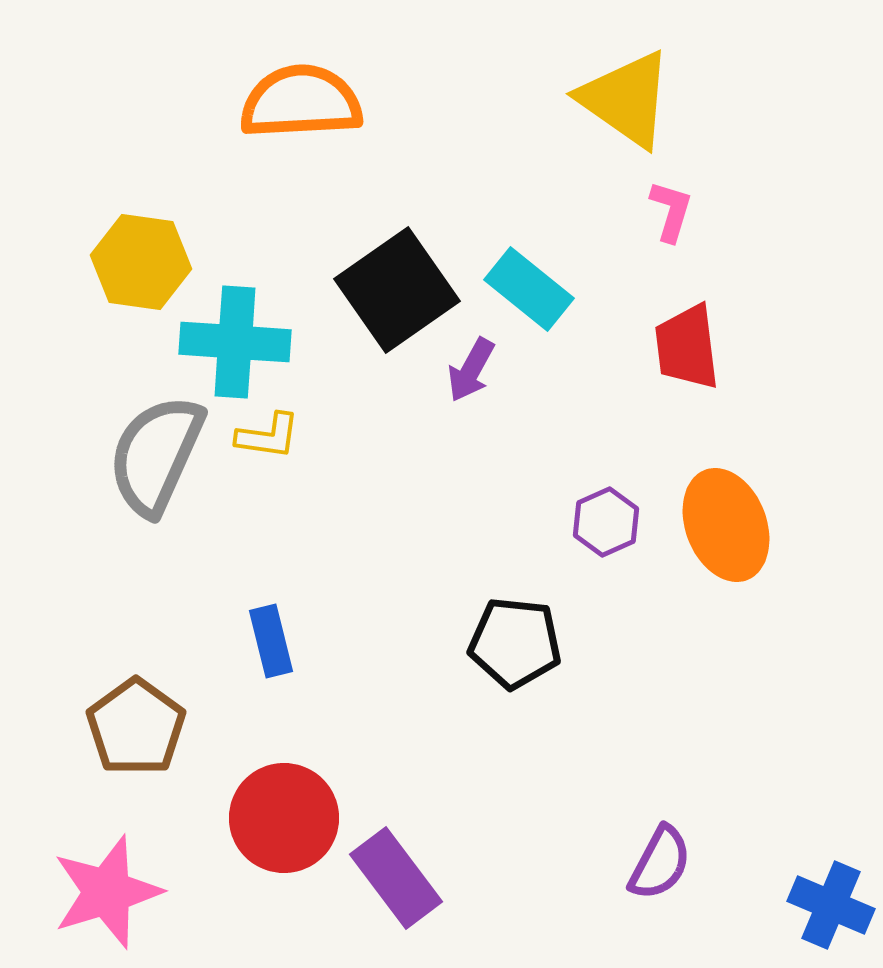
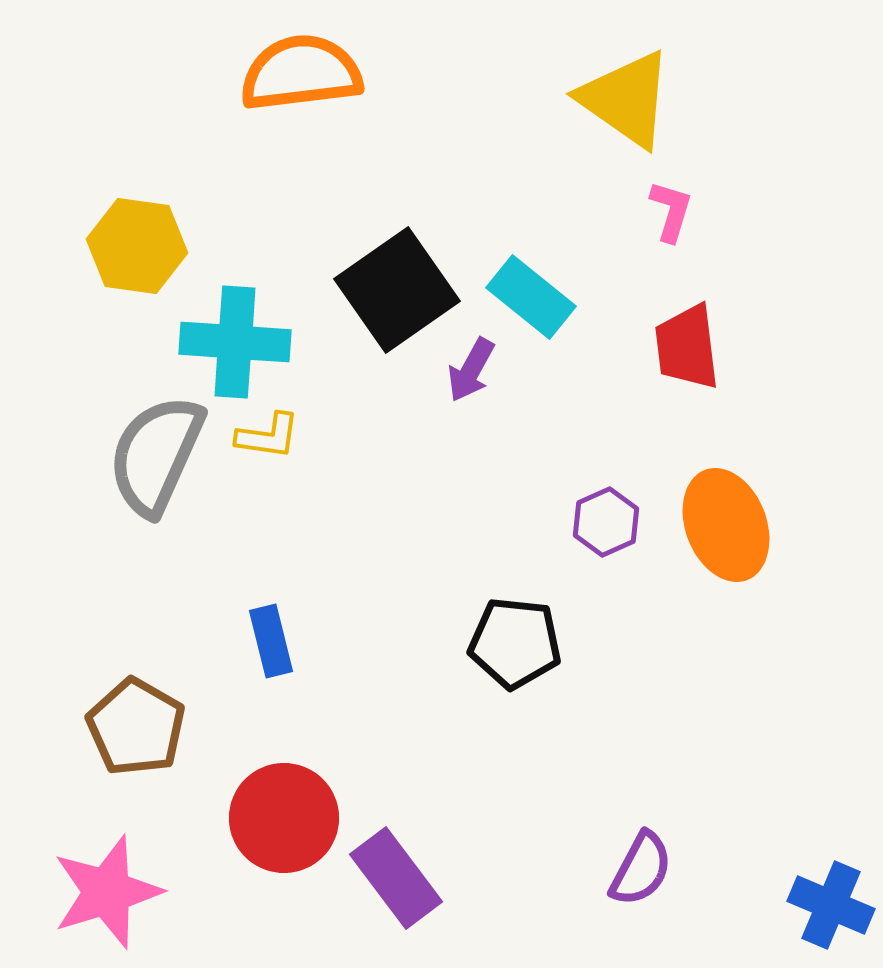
orange semicircle: moved 29 px up; rotated 4 degrees counterclockwise
yellow hexagon: moved 4 px left, 16 px up
cyan rectangle: moved 2 px right, 8 px down
brown pentagon: rotated 6 degrees counterclockwise
purple semicircle: moved 19 px left, 6 px down
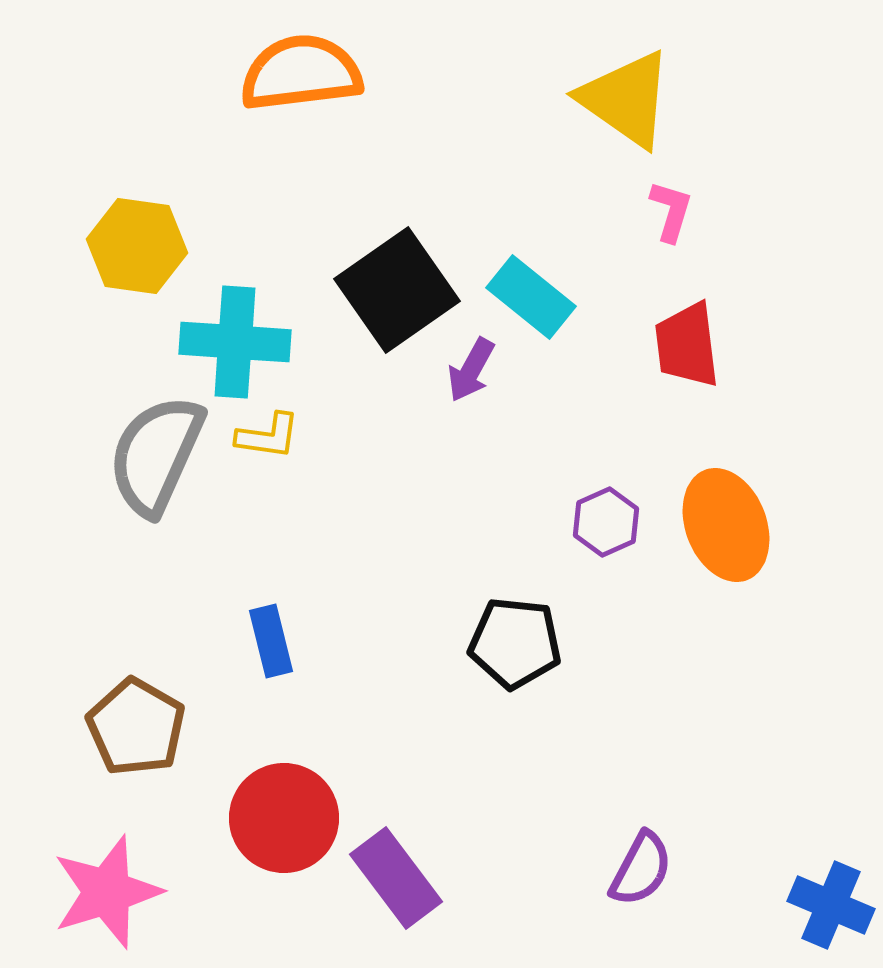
red trapezoid: moved 2 px up
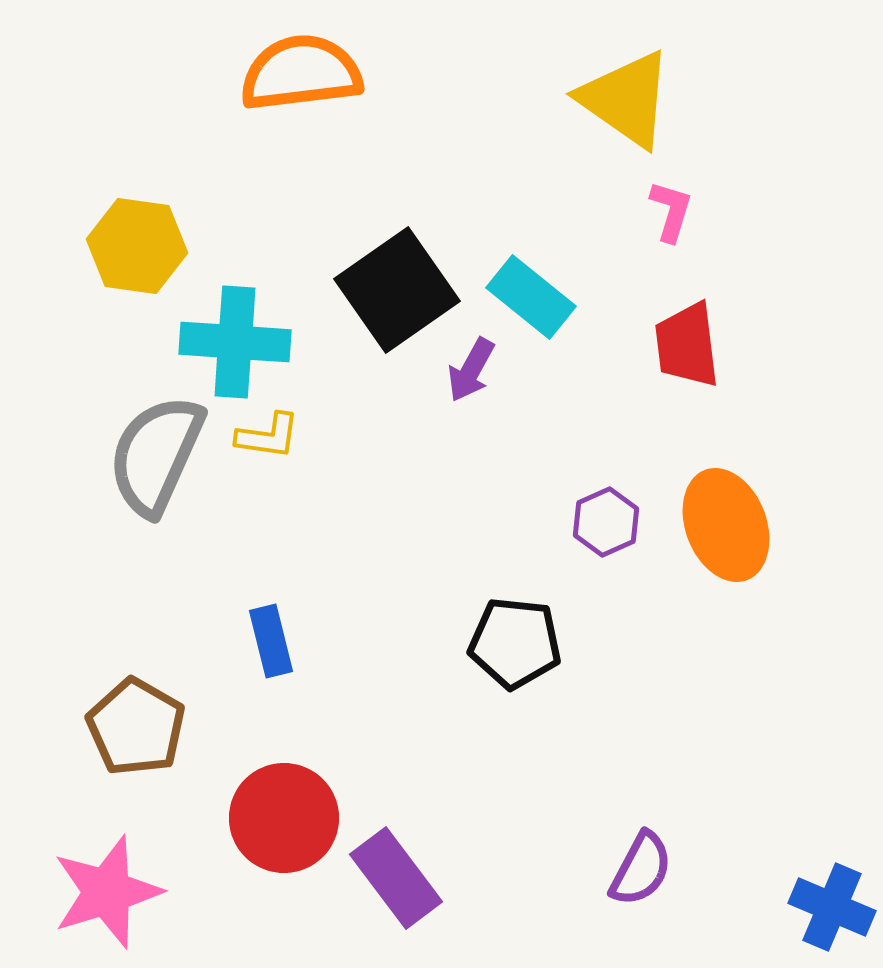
blue cross: moved 1 px right, 2 px down
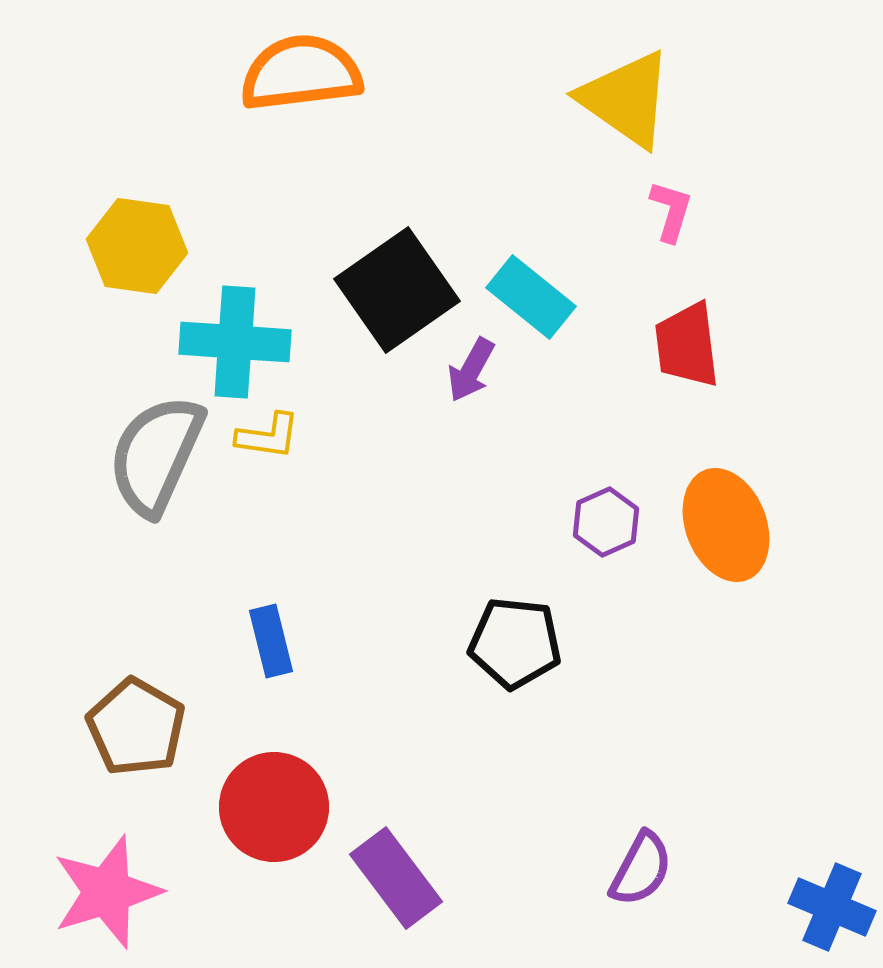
red circle: moved 10 px left, 11 px up
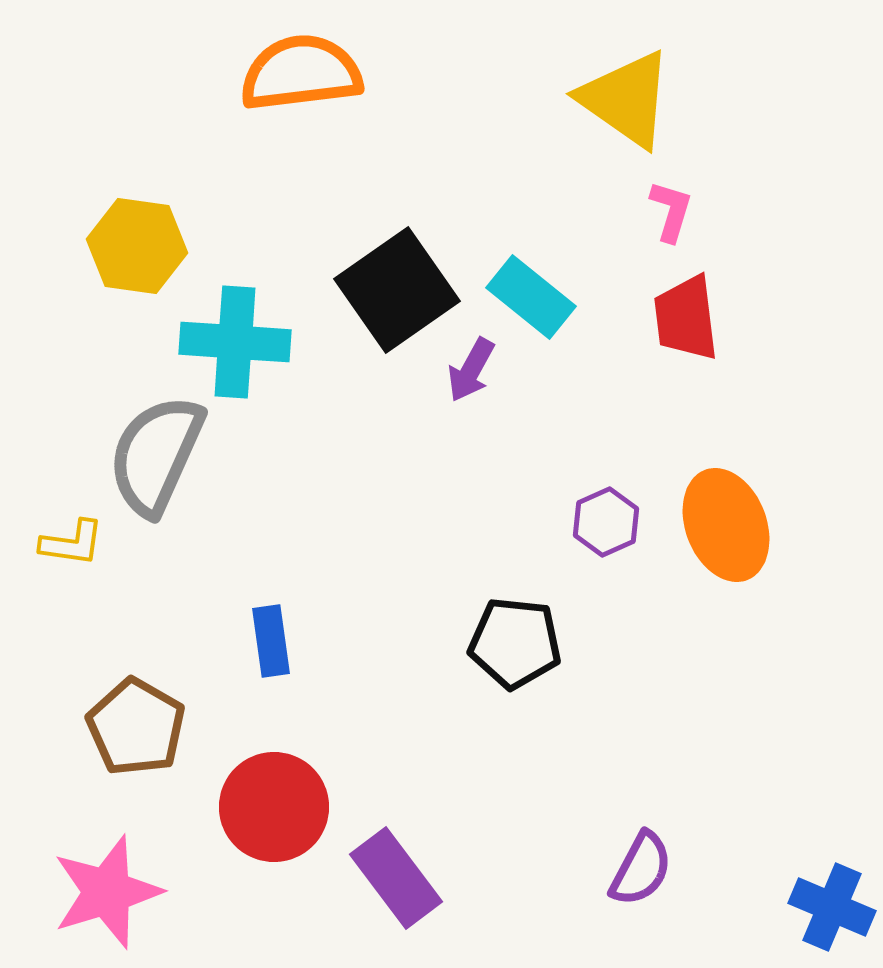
red trapezoid: moved 1 px left, 27 px up
yellow L-shape: moved 196 px left, 107 px down
blue rectangle: rotated 6 degrees clockwise
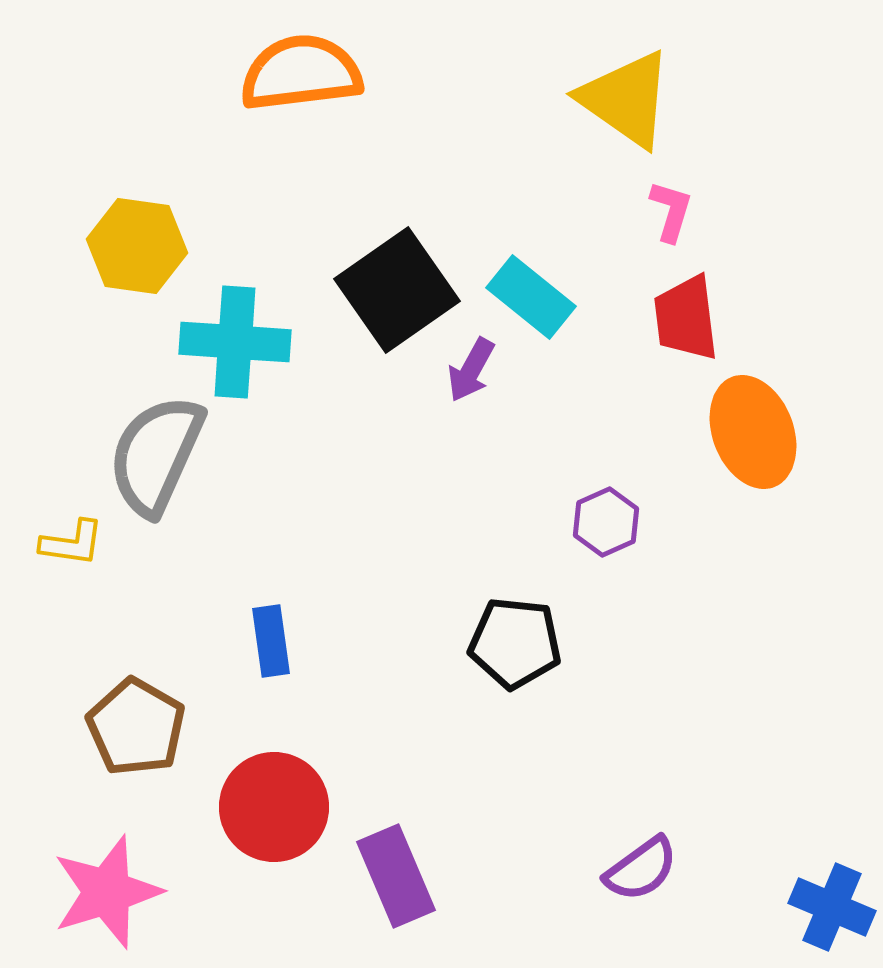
orange ellipse: moved 27 px right, 93 px up
purple semicircle: rotated 26 degrees clockwise
purple rectangle: moved 2 px up; rotated 14 degrees clockwise
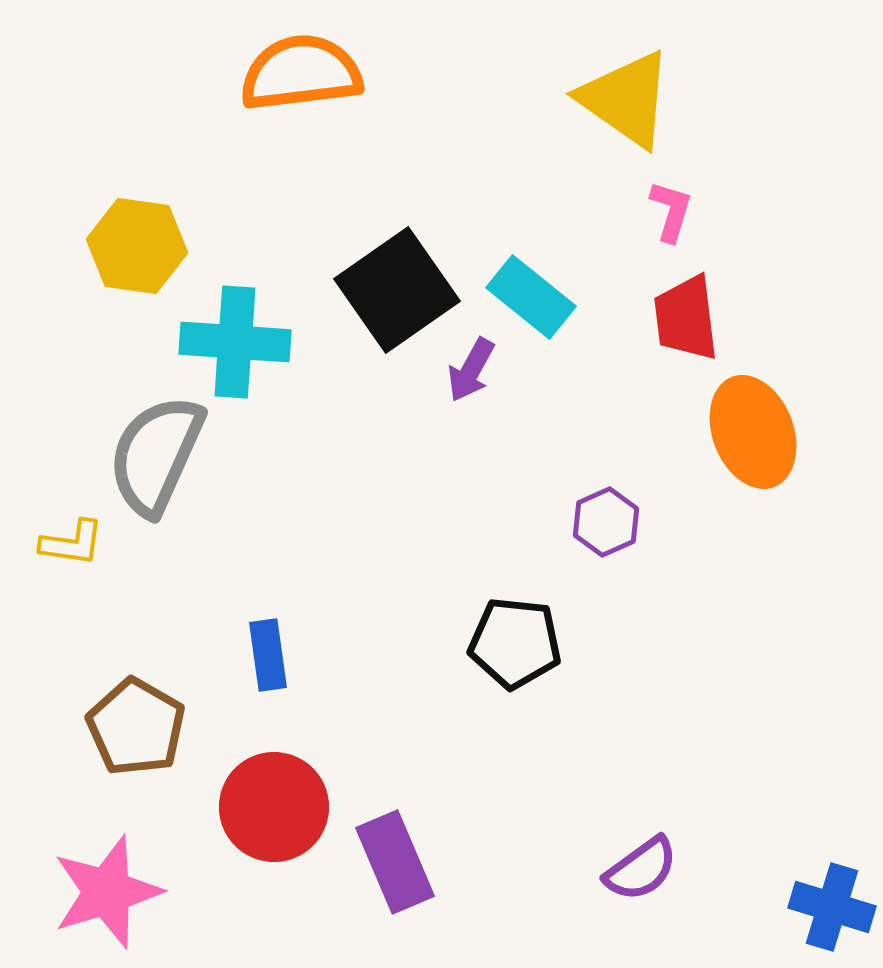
blue rectangle: moved 3 px left, 14 px down
purple rectangle: moved 1 px left, 14 px up
blue cross: rotated 6 degrees counterclockwise
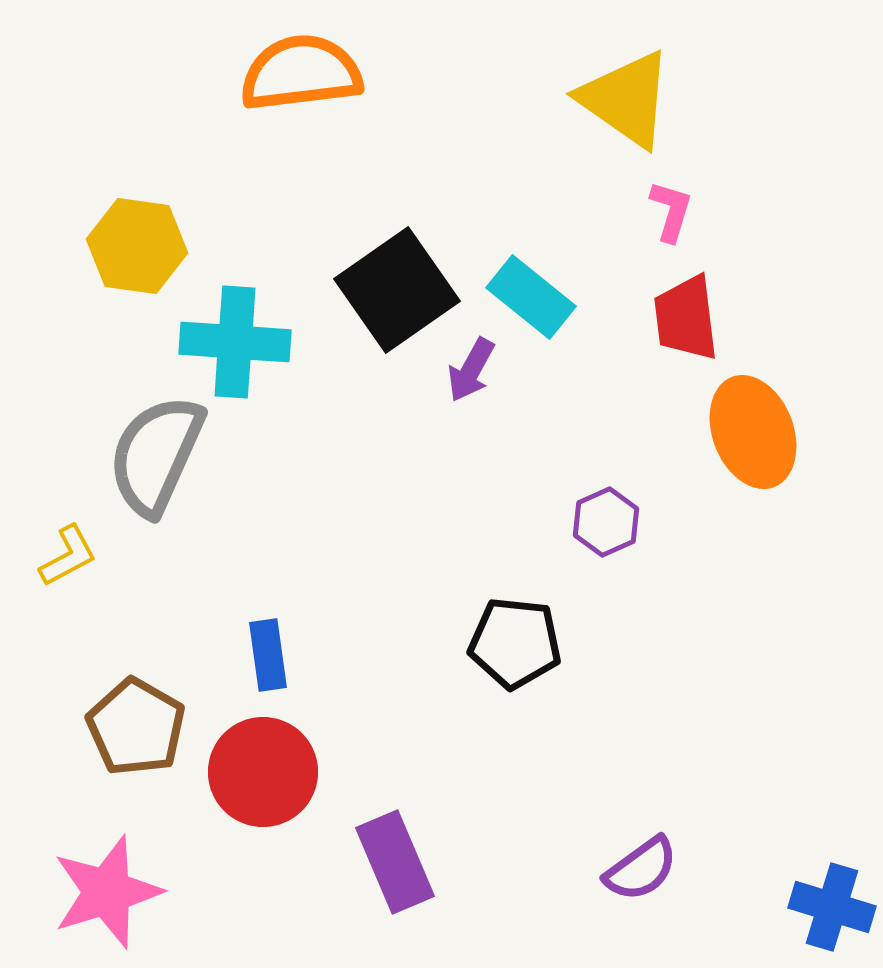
yellow L-shape: moved 4 px left, 13 px down; rotated 36 degrees counterclockwise
red circle: moved 11 px left, 35 px up
